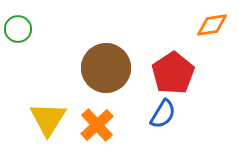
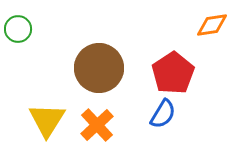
brown circle: moved 7 px left
yellow triangle: moved 1 px left, 1 px down
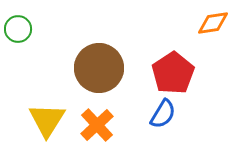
orange diamond: moved 1 px right, 2 px up
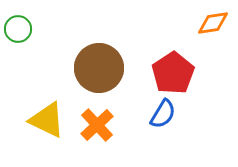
yellow triangle: rotated 36 degrees counterclockwise
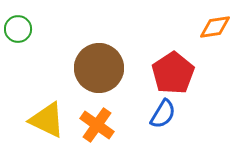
orange diamond: moved 2 px right, 4 px down
orange cross: rotated 12 degrees counterclockwise
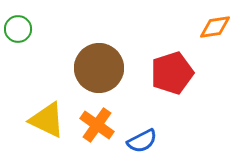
red pentagon: moved 1 px left; rotated 15 degrees clockwise
blue semicircle: moved 21 px left, 27 px down; rotated 32 degrees clockwise
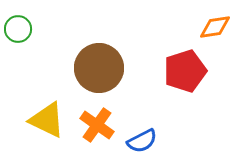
red pentagon: moved 13 px right, 2 px up
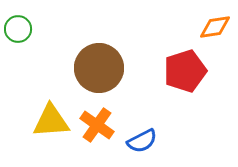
yellow triangle: moved 4 px right, 1 px down; rotated 30 degrees counterclockwise
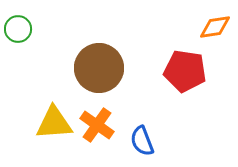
red pentagon: rotated 27 degrees clockwise
yellow triangle: moved 3 px right, 2 px down
blue semicircle: rotated 96 degrees clockwise
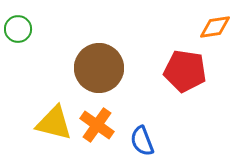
yellow triangle: rotated 18 degrees clockwise
